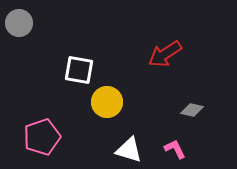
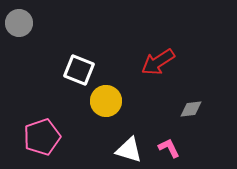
red arrow: moved 7 px left, 8 px down
white square: rotated 12 degrees clockwise
yellow circle: moved 1 px left, 1 px up
gray diamond: moved 1 px left, 1 px up; rotated 20 degrees counterclockwise
pink L-shape: moved 6 px left, 1 px up
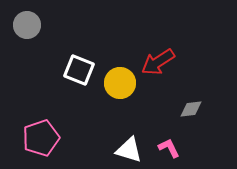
gray circle: moved 8 px right, 2 px down
yellow circle: moved 14 px right, 18 px up
pink pentagon: moved 1 px left, 1 px down
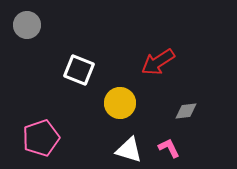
yellow circle: moved 20 px down
gray diamond: moved 5 px left, 2 px down
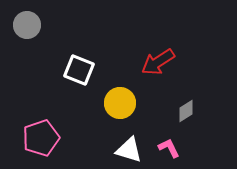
gray diamond: rotated 25 degrees counterclockwise
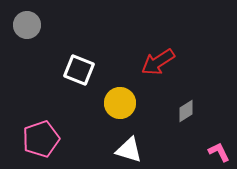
pink pentagon: moved 1 px down
pink L-shape: moved 50 px right, 4 px down
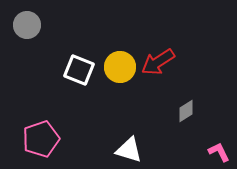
yellow circle: moved 36 px up
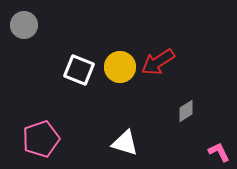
gray circle: moved 3 px left
white triangle: moved 4 px left, 7 px up
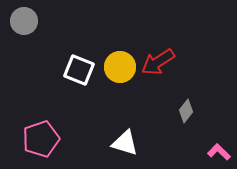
gray circle: moved 4 px up
gray diamond: rotated 20 degrees counterclockwise
pink L-shape: rotated 20 degrees counterclockwise
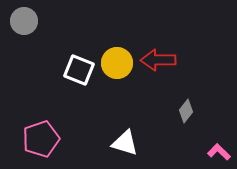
red arrow: moved 2 px up; rotated 32 degrees clockwise
yellow circle: moved 3 px left, 4 px up
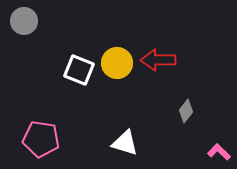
pink pentagon: rotated 27 degrees clockwise
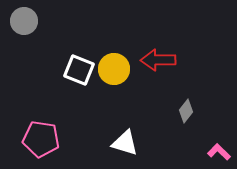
yellow circle: moved 3 px left, 6 px down
